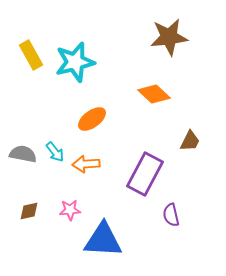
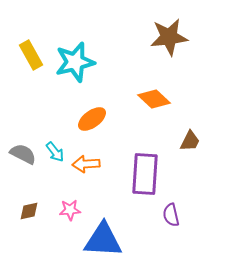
orange diamond: moved 5 px down
gray semicircle: rotated 16 degrees clockwise
purple rectangle: rotated 24 degrees counterclockwise
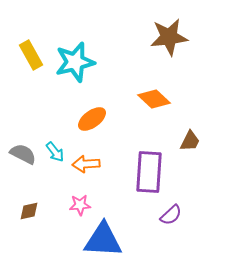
purple rectangle: moved 4 px right, 2 px up
pink star: moved 10 px right, 5 px up
purple semicircle: rotated 120 degrees counterclockwise
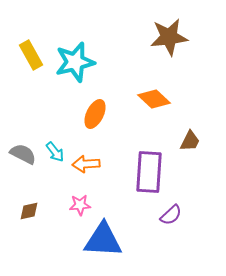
orange ellipse: moved 3 px right, 5 px up; rotated 28 degrees counterclockwise
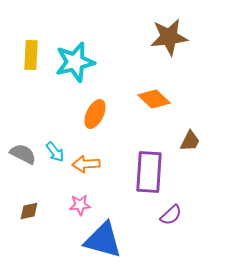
yellow rectangle: rotated 32 degrees clockwise
blue triangle: rotated 12 degrees clockwise
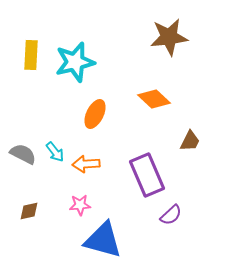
purple rectangle: moved 2 px left, 3 px down; rotated 27 degrees counterclockwise
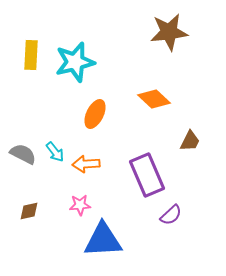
brown star: moved 5 px up
blue triangle: rotated 18 degrees counterclockwise
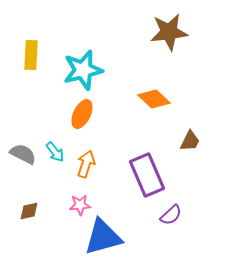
cyan star: moved 8 px right, 8 px down
orange ellipse: moved 13 px left
orange arrow: rotated 112 degrees clockwise
blue triangle: moved 3 px up; rotated 12 degrees counterclockwise
